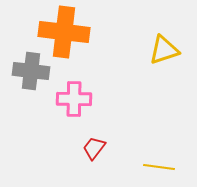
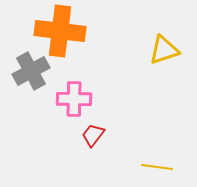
orange cross: moved 4 px left, 1 px up
gray cross: rotated 36 degrees counterclockwise
red trapezoid: moved 1 px left, 13 px up
yellow line: moved 2 px left
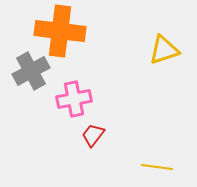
pink cross: rotated 12 degrees counterclockwise
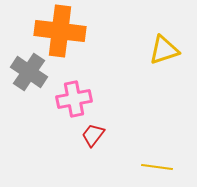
gray cross: moved 2 px left, 1 px down; rotated 27 degrees counterclockwise
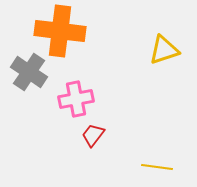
pink cross: moved 2 px right
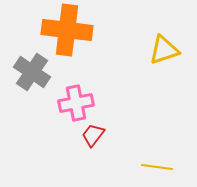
orange cross: moved 7 px right, 1 px up
gray cross: moved 3 px right
pink cross: moved 4 px down
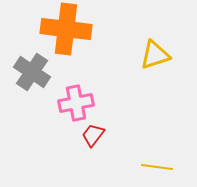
orange cross: moved 1 px left, 1 px up
yellow triangle: moved 9 px left, 5 px down
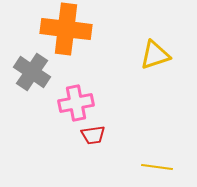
red trapezoid: rotated 135 degrees counterclockwise
